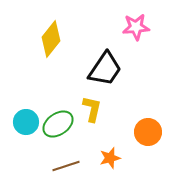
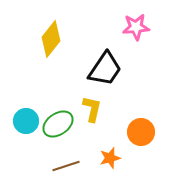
cyan circle: moved 1 px up
orange circle: moved 7 px left
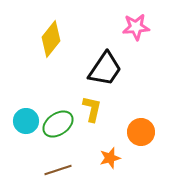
brown line: moved 8 px left, 4 px down
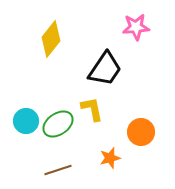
yellow L-shape: rotated 24 degrees counterclockwise
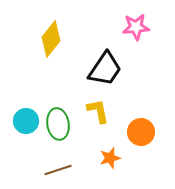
yellow L-shape: moved 6 px right, 2 px down
green ellipse: rotated 64 degrees counterclockwise
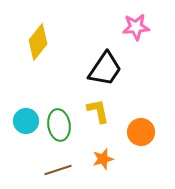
yellow diamond: moved 13 px left, 3 px down
green ellipse: moved 1 px right, 1 px down
orange star: moved 7 px left, 1 px down
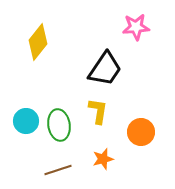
yellow L-shape: rotated 20 degrees clockwise
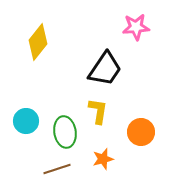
green ellipse: moved 6 px right, 7 px down
brown line: moved 1 px left, 1 px up
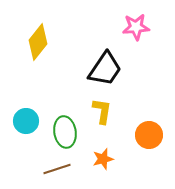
yellow L-shape: moved 4 px right
orange circle: moved 8 px right, 3 px down
